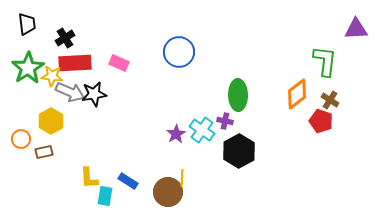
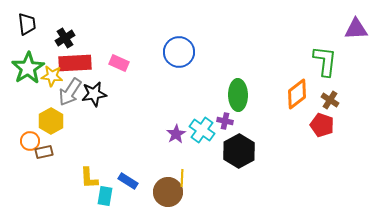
gray arrow: rotated 100 degrees clockwise
red pentagon: moved 1 px right, 4 px down
orange circle: moved 9 px right, 2 px down
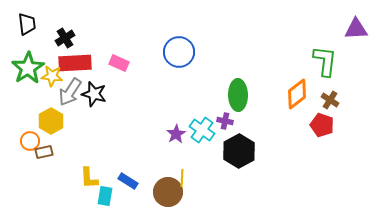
black star: rotated 25 degrees clockwise
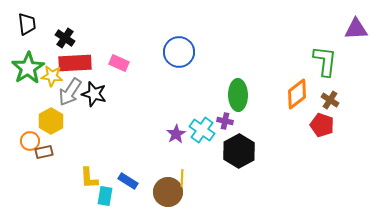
black cross: rotated 24 degrees counterclockwise
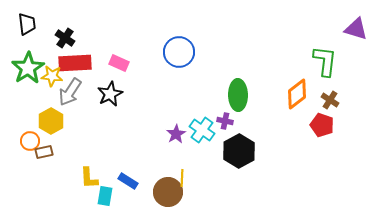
purple triangle: rotated 20 degrees clockwise
black star: moved 16 px right; rotated 30 degrees clockwise
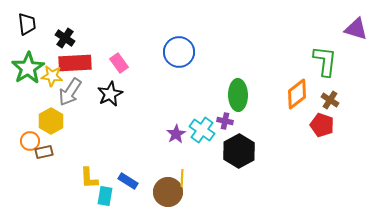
pink rectangle: rotated 30 degrees clockwise
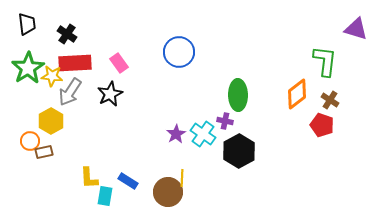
black cross: moved 2 px right, 4 px up
cyan cross: moved 1 px right, 4 px down
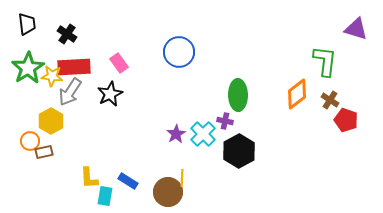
red rectangle: moved 1 px left, 4 px down
red pentagon: moved 24 px right, 5 px up
cyan cross: rotated 10 degrees clockwise
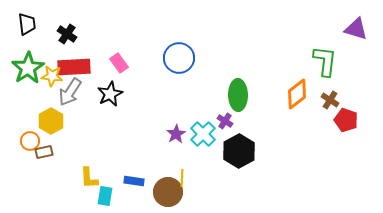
blue circle: moved 6 px down
purple cross: rotated 21 degrees clockwise
blue rectangle: moved 6 px right; rotated 24 degrees counterclockwise
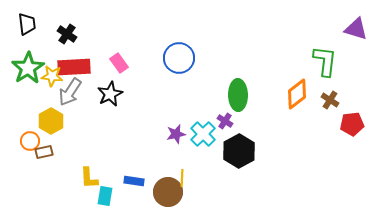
red pentagon: moved 6 px right, 4 px down; rotated 25 degrees counterclockwise
purple star: rotated 18 degrees clockwise
